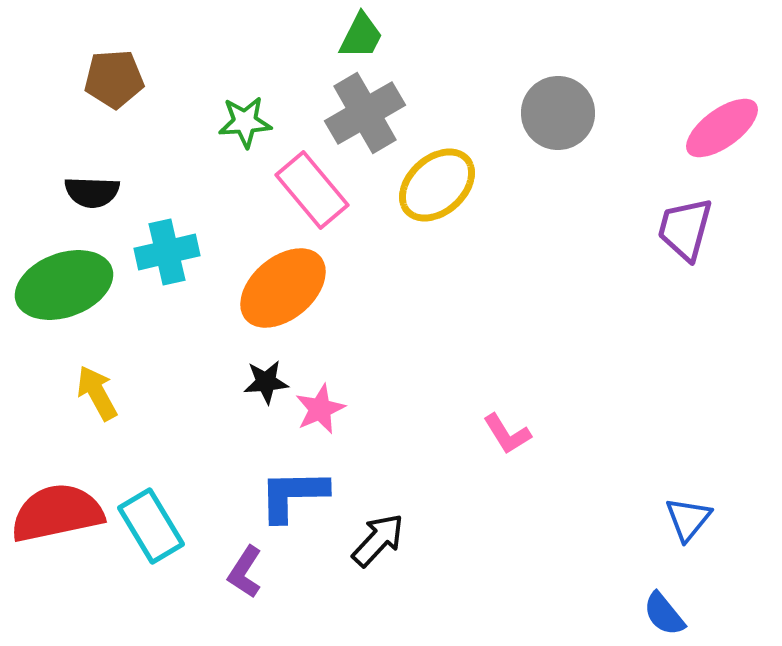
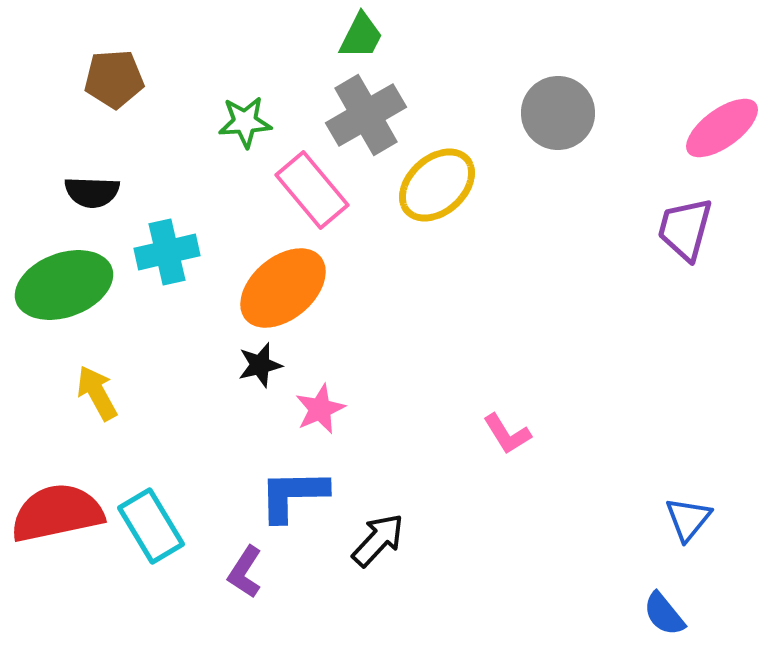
gray cross: moved 1 px right, 2 px down
black star: moved 6 px left, 17 px up; rotated 9 degrees counterclockwise
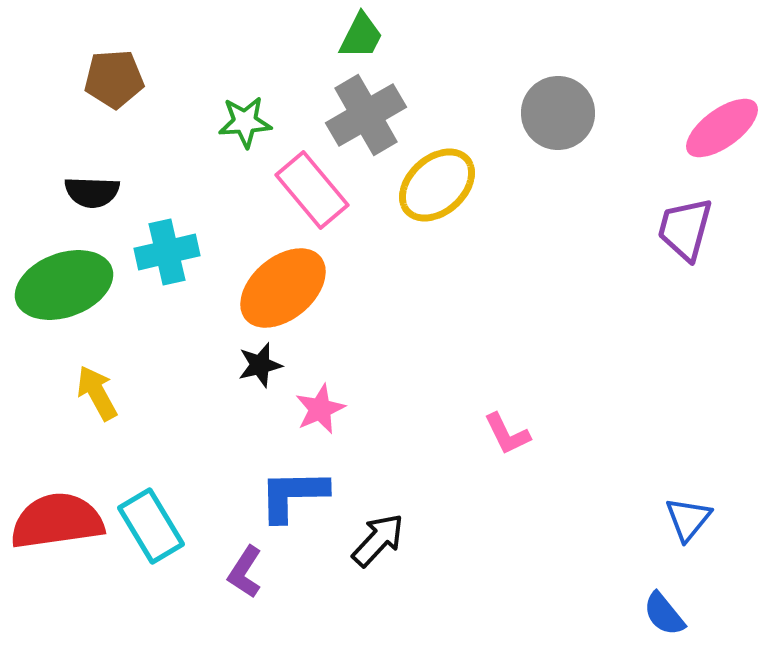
pink L-shape: rotated 6 degrees clockwise
red semicircle: moved 8 px down; rotated 4 degrees clockwise
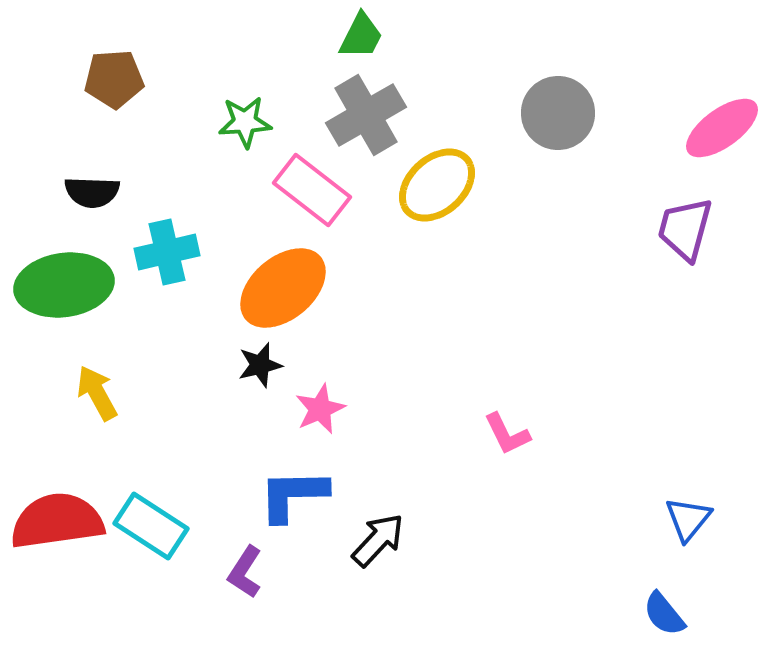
pink rectangle: rotated 12 degrees counterclockwise
green ellipse: rotated 12 degrees clockwise
cyan rectangle: rotated 26 degrees counterclockwise
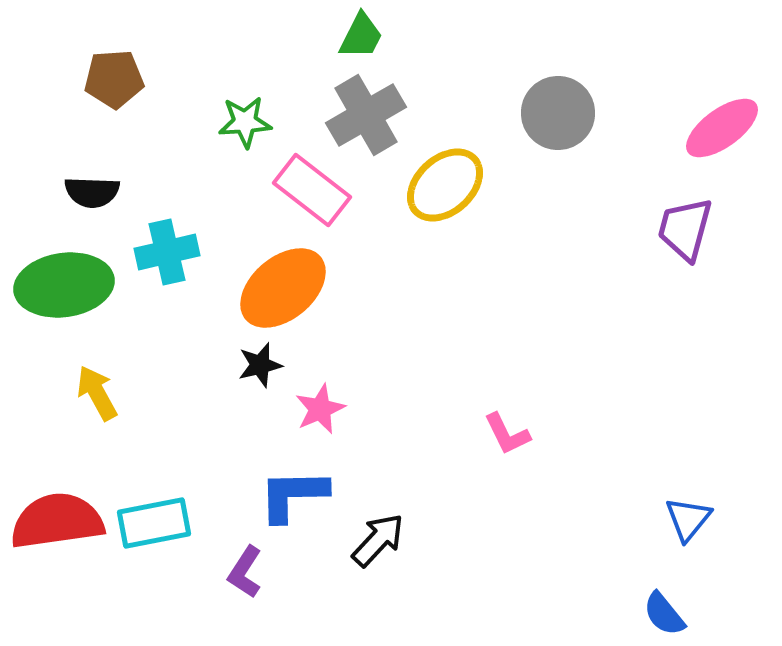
yellow ellipse: moved 8 px right
cyan rectangle: moved 3 px right, 3 px up; rotated 44 degrees counterclockwise
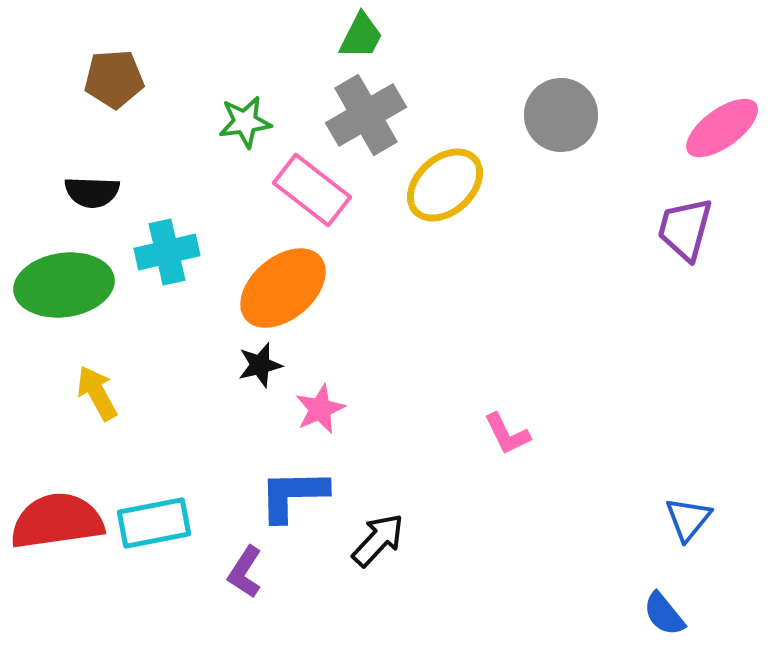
gray circle: moved 3 px right, 2 px down
green star: rotated 4 degrees counterclockwise
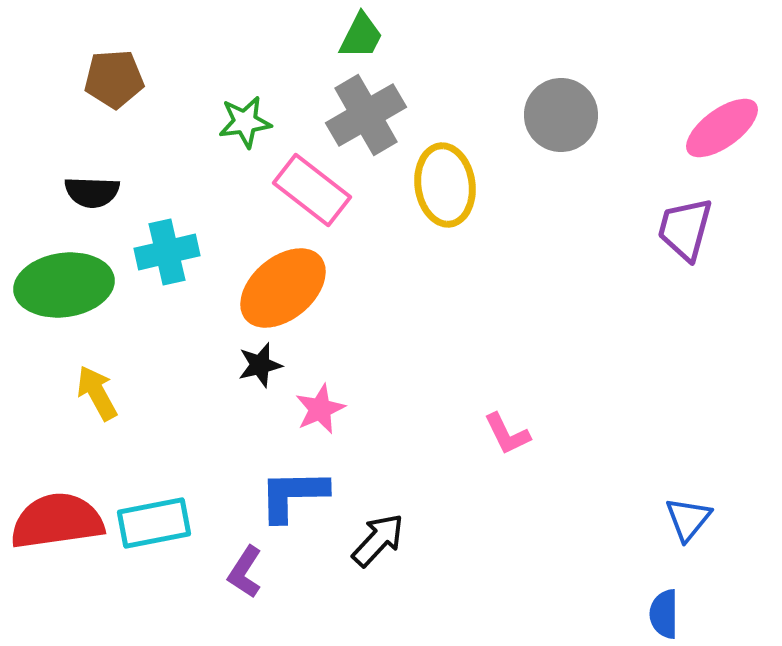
yellow ellipse: rotated 56 degrees counterclockwise
blue semicircle: rotated 39 degrees clockwise
